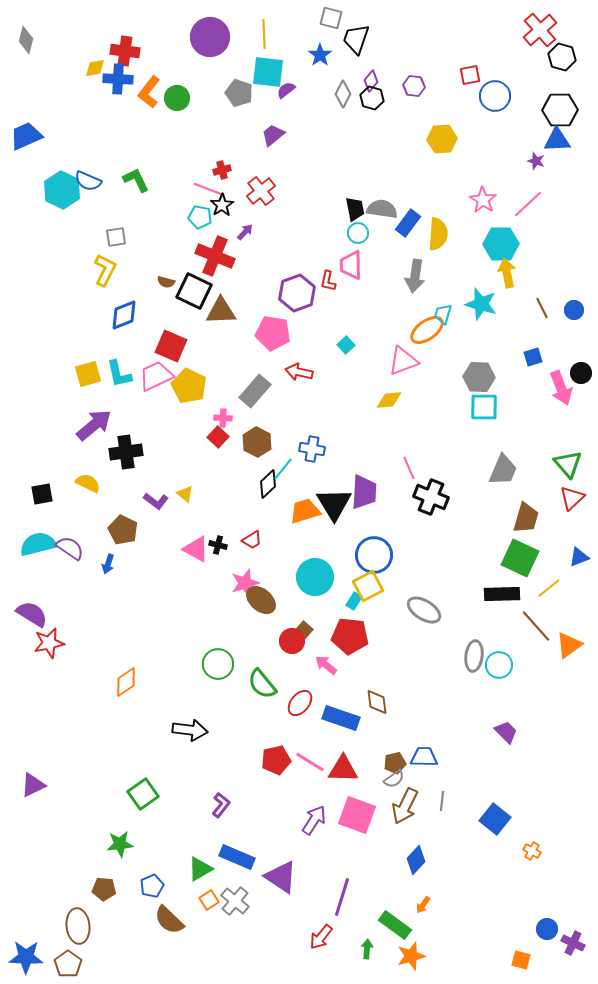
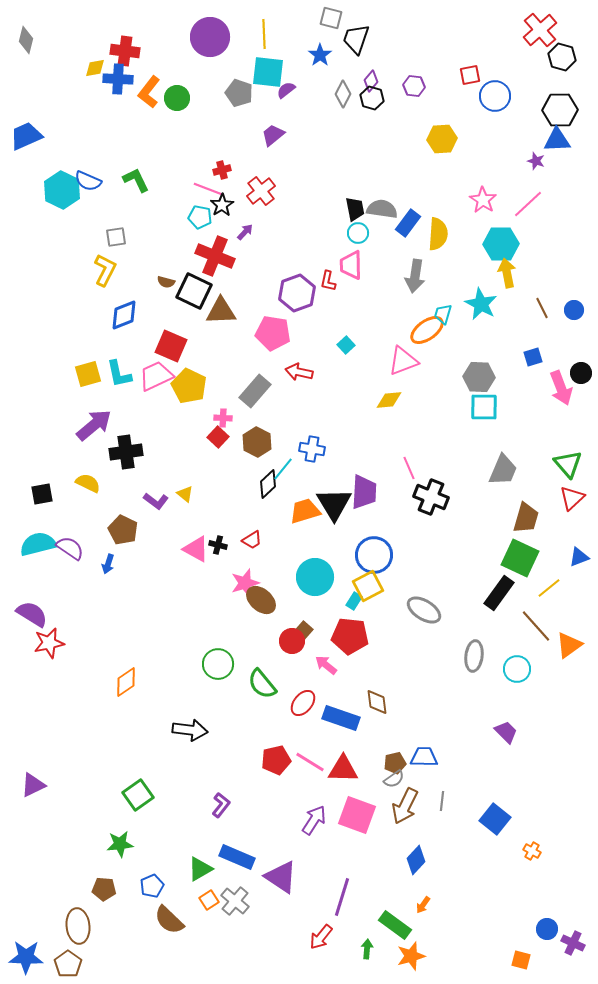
cyan star at (481, 304): rotated 12 degrees clockwise
black rectangle at (502, 594): moved 3 px left, 1 px up; rotated 52 degrees counterclockwise
cyan circle at (499, 665): moved 18 px right, 4 px down
red ellipse at (300, 703): moved 3 px right
green square at (143, 794): moved 5 px left, 1 px down
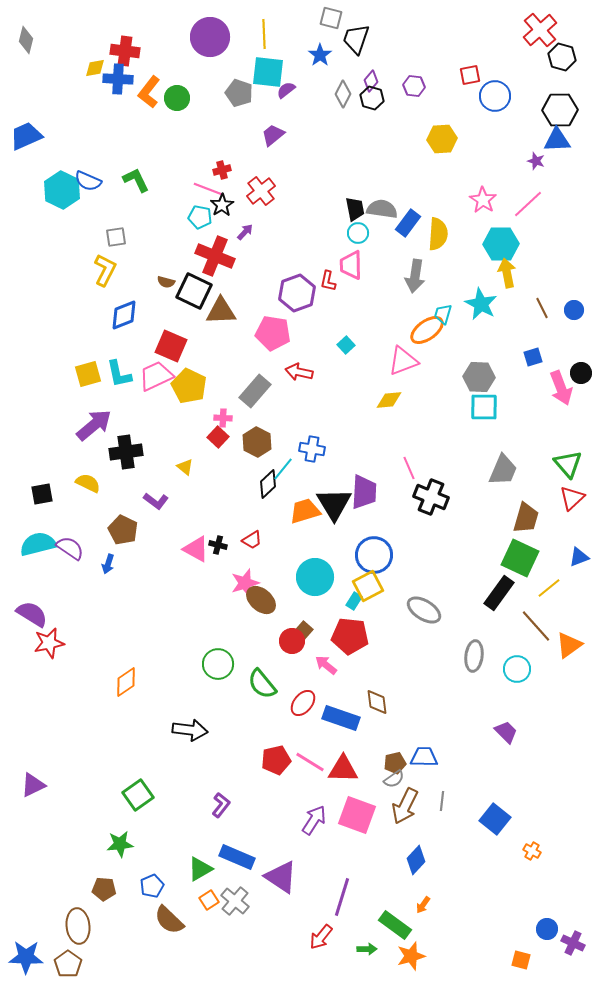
yellow triangle at (185, 494): moved 27 px up
green arrow at (367, 949): rotated 84 degrees clockwise
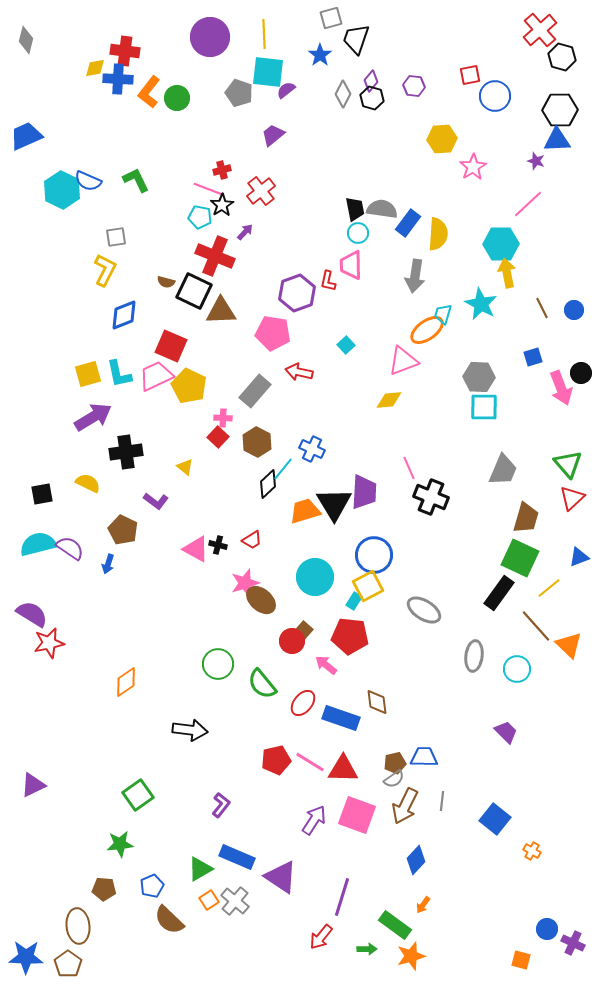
gray square at (331, 18): rotated 30 degrees counterclockwise
pink star at (483, 200): moved 10 px left, 33 px up; rotated 8 degrees clockwise
purple arrow at (94, 425): moved 1 px left, 8 px up; rotated 9 degrees clockwise
blue cross at (312, 449): rotated 15 degrees clockwise
orange triangle at (569, 645): rotated 40 degrees counterclockwise
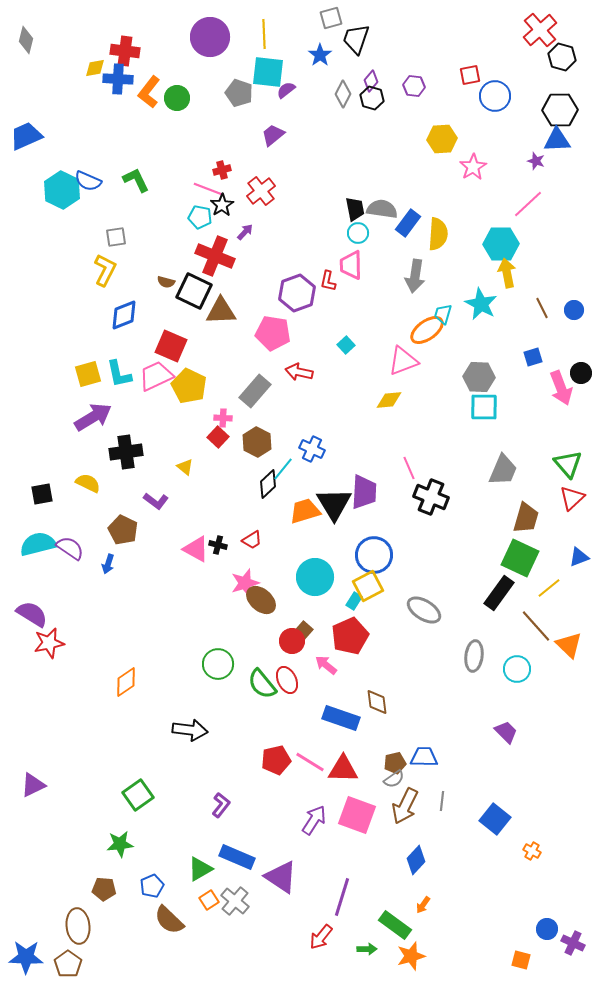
red pentagon at (350, 636): rotated 30 degrees counterclockwise
red ellipse at (303, 703): moved 16 px left, 23 px up; rotated 64 degrees counterclockwise
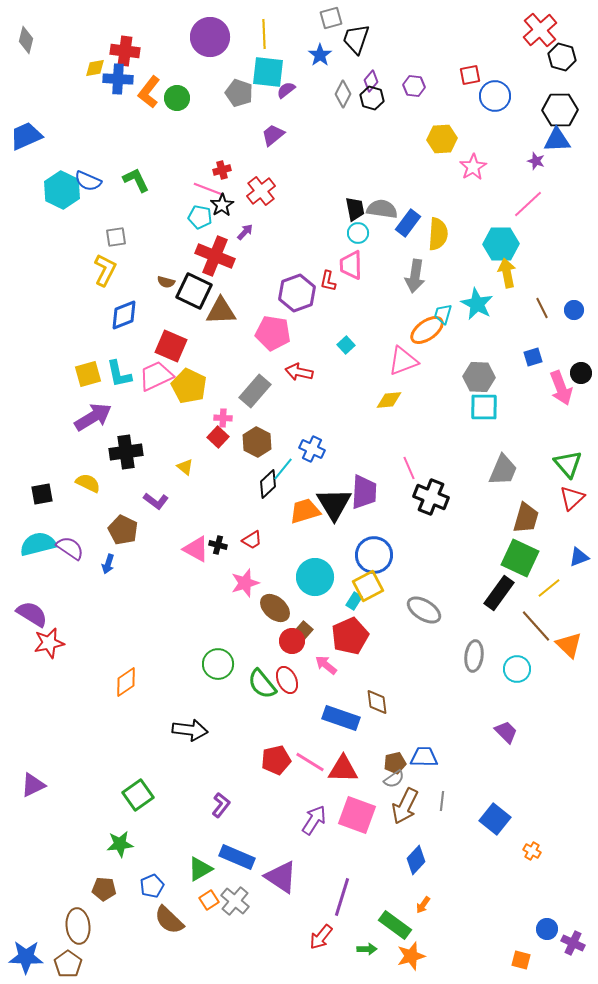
cyan star at (481, 304): moved 4 px left
brown ellipse at (261, 600): moved 14 px right, 8 px down
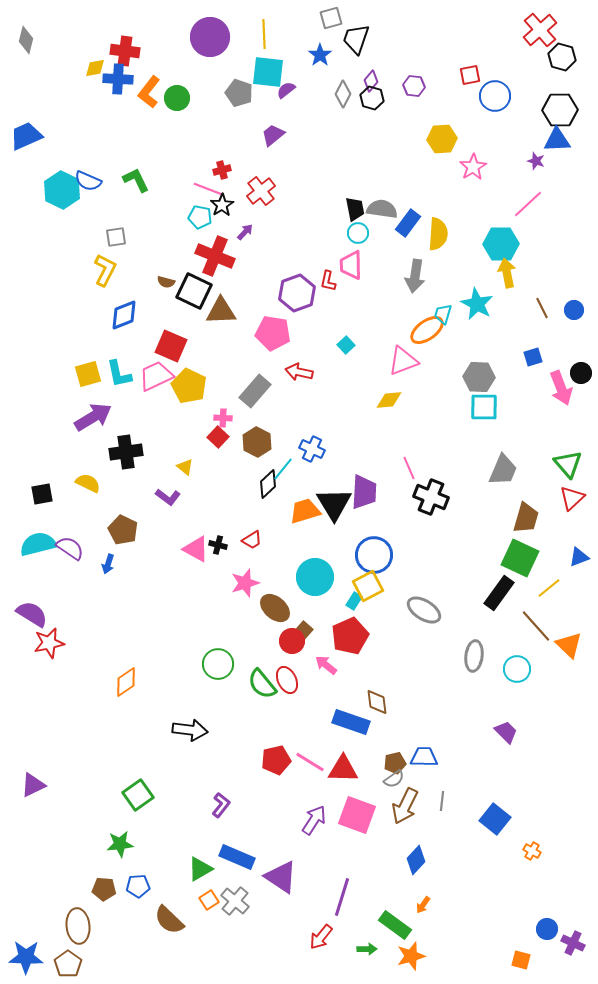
purple L-shape at (156, 501): moved 12 px right, 4 px up
blue rectangle at (341, 718): moved 10 px right, 4 px down
blue pentagon at (152, 886): moved 14 px left; rotated 20 degrees clockwise
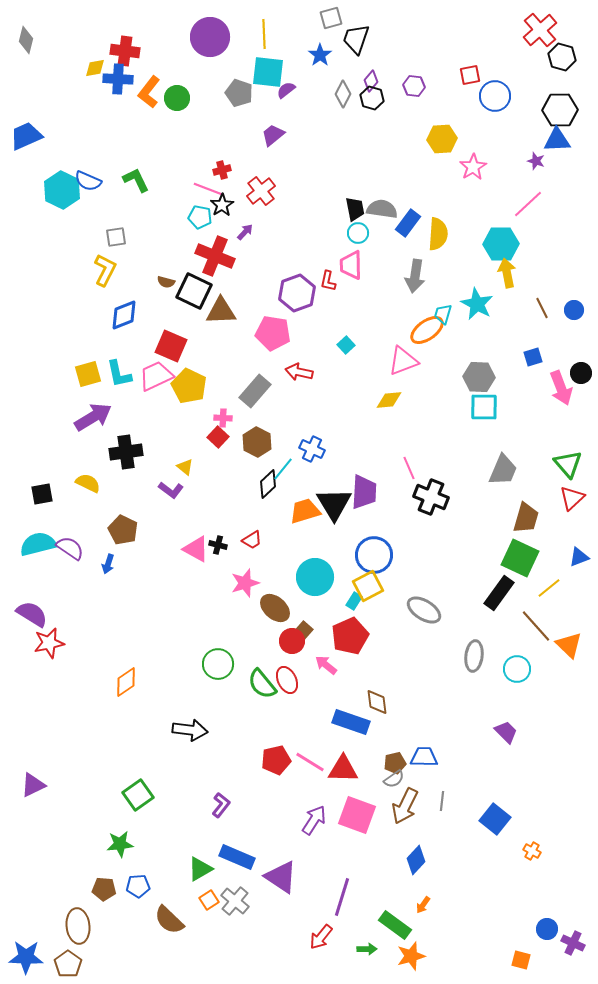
purple L-shape at (168, 497): moved 3 px right, 7 px up
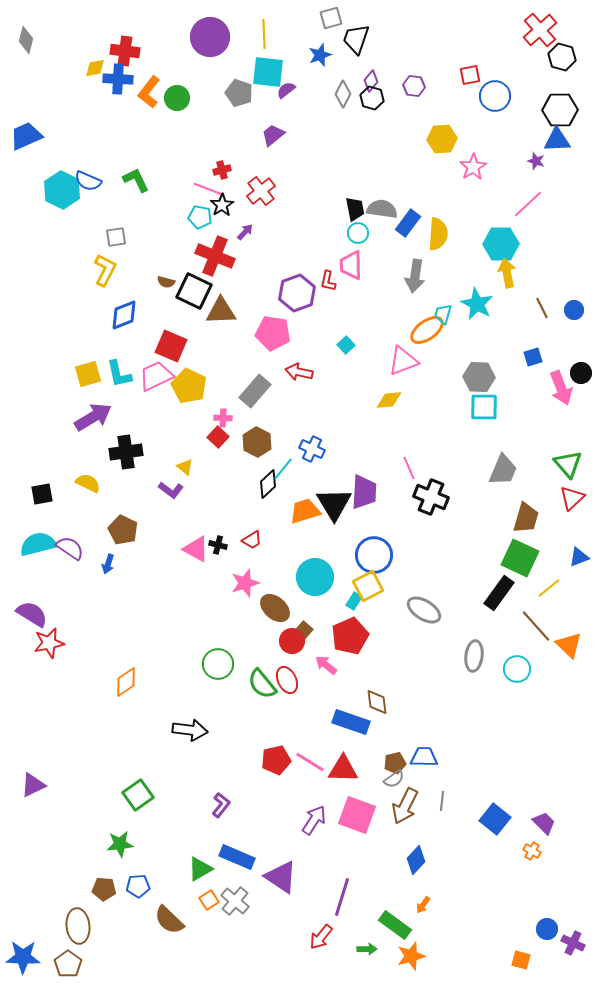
blue star at (320, 55): rotated 15 degrees clockwise
purple trapezoid at (506, 732): moved 38 px right, 91 px down
blue star at (26, 957): moved 3 px left
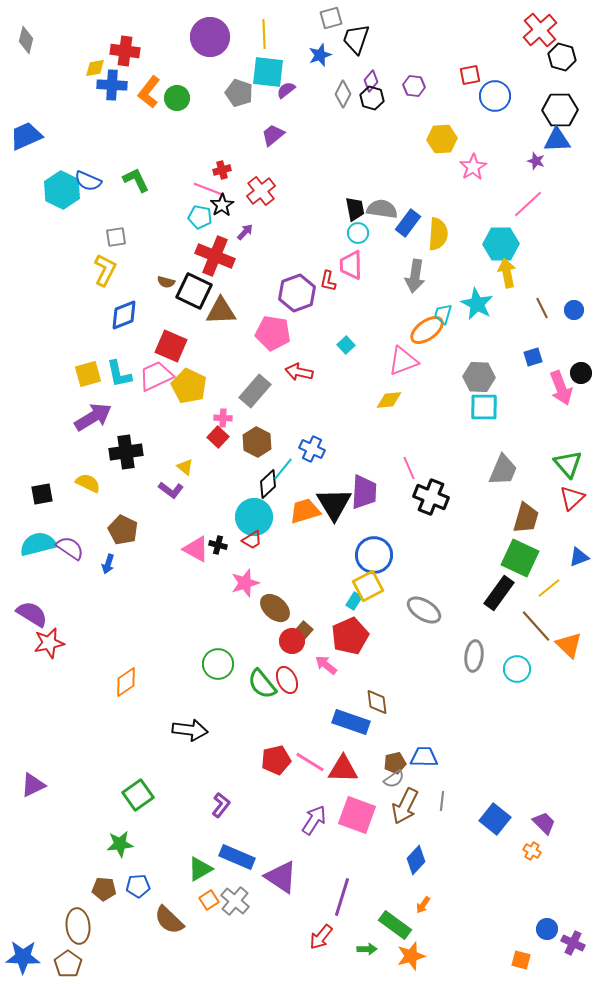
blue cross at (118, 79): moved 6 px left, 6 px down
cyan circle at (315, 577): moved 61 px left, 60 px up
